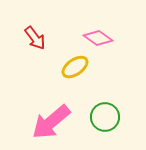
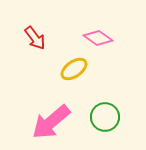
yellow ellipse: moved 1 px left, 2 px down
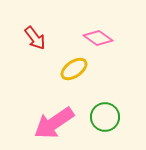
pink arrow: moved 3 px right, 1 px down; rotated 6 degrees clockwise
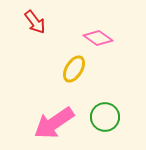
red arrow: moved 16 px up
yellow ellipse: rotated 24 degrees counterclockwise
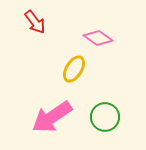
pink arrow: moved 2 px left, 6 px up
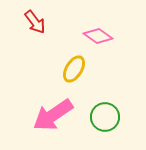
pink diamond: moved 2 px up
pink arrow: moved 1 px right, 2 px up
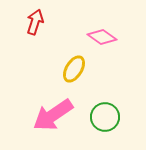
red arrow: rotated 125 degrees counterclockwise
pink diamond: moved 4 px right, 1 px down
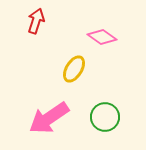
red arrow: moved 1 px right, 1 px up
pink arrow: moved 4 px left, 3 px down
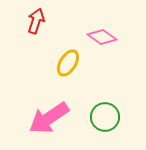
yellow ellipse: moved 6 px left, 6 px up
